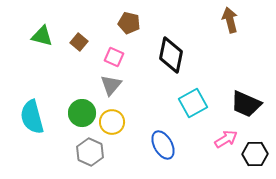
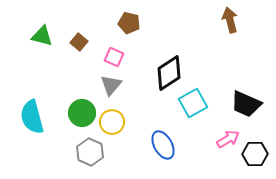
black diamond: moved 2 px left, 18 px down; rotated 45 degrees clockwise
pink arrow: moved 2 px right
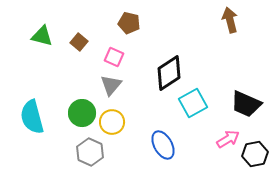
black hexagon: rotated 10 degrees counterclockwise
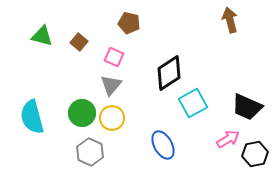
black trapezoid: moved 1 px right, 3 px down
yellow circle: moved 4 px up
